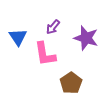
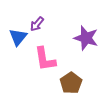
purple arrow: moved 16 px left, 3 px up
blue triangle: rotated 12 degrees clockwise
pink L-shape: moved 5 px down
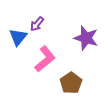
pink L-shape: rotated 120 degrees counterclockwise
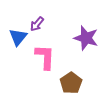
pink L-shape: moved 2 px up; rotated 48 degrees counterclockwise
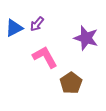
blue triangle: moved 4 px left, 9 px up; rotated 24 degrees clockwise
pink L-shape: rotated 32 degrees counterclockwise
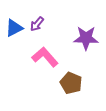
purple star: rotated 15 degrees counterclockwise
pink L-shape: rotated 12 degrees counterclockwise
brown pentagon: rotated 15 degrees counterclockwise
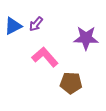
purple arrow: moved 1 px left
blue triangle: moved 1 px left, 2 px up
brown pentagon: rotated 20 degrees counterclockwise
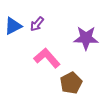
purple arrow: moved 1 px right
pink L-shape: moved 2 px right, 1 px down
brown pentagon: rotated 30 degrees counterclockwise
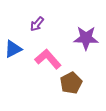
blue triangle: moved 23 px down
pink L-shape: moved 1 px right, 1 px down
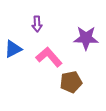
purple arrow: rotated 42 degrees counterclockwise
pink L-shape: moved 1 px right, 2 px up
brown pentagon: moved 1 px up; rotated 15 degrees clockwise
